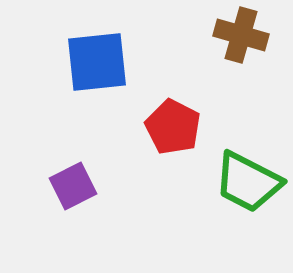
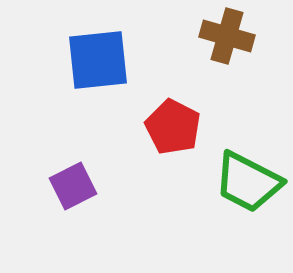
brown cross: moved 14 px left, 1 px down
blue square: moved 1 px right, 2 px up
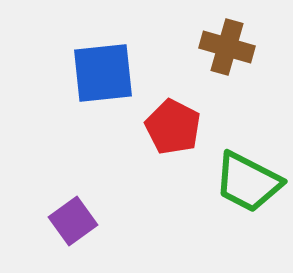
brown cross: moved 11 px down
blue square: moved 5 px right, 13 px down
purple square: moved 35 px down; rotated 9 degrees counterclockwise
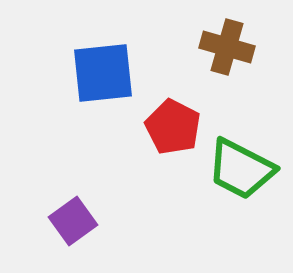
green trapezoid: moved 7 px left, 13 px up
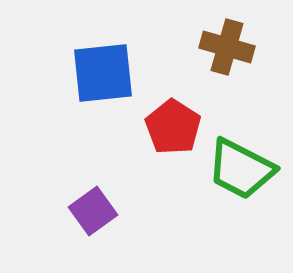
red pentagon: rotated 6 degrees clockwise
purple square: moved 20 px right, 10 px up
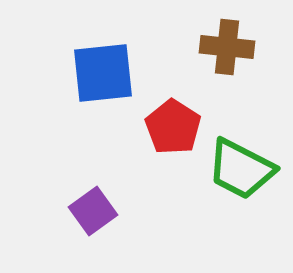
brown cross: rotated 10 degrees counterclockwise
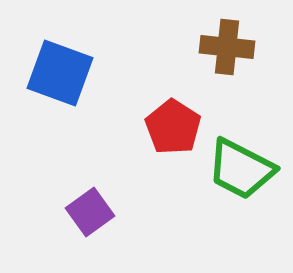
blue square: moved 43 px left; rotated 26 degrees clockwise
purple square: moved 3 px left, 1 px down
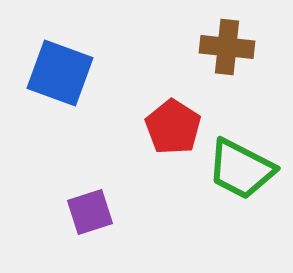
purple square: rotated 18 degrees clockwise
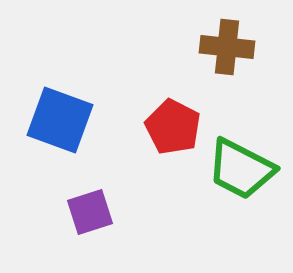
blue square: moved 47 px down
red pentagon: rotated 6 degrees counterclockwise
